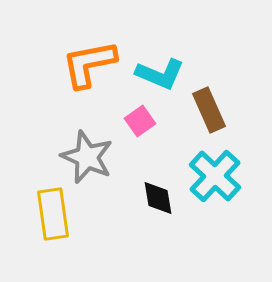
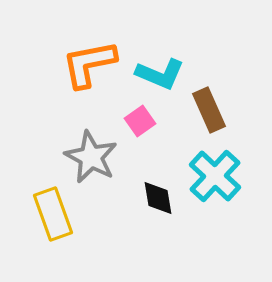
gray star: moved 4 px right; rotated 4 degrees clockwise
yellow rectangle: rotated 12 degrees counterclockwise
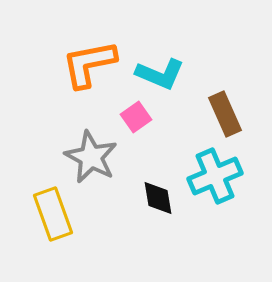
brown rectangle: moved 16 px right, 4 px down
pink square: moved 4 px left, 4 px up
cyan cross: rotated 24 degrees clockwise
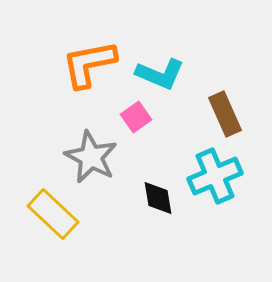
yellow rectangle: rotated 27 degrees counterclockwise
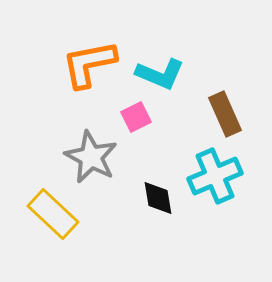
pink square: rotated 8 degrees clockwise
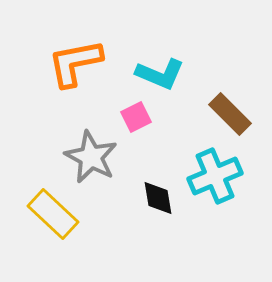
orange L-shape: moved 14 px left, 1 px up
brown rectangle: moved 5 px right; rotated 21 degrees counterclockwise
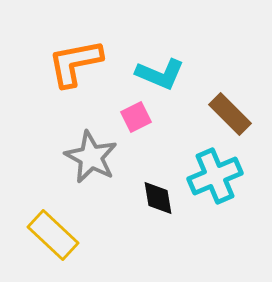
yellow rectangle: moved 21 px down
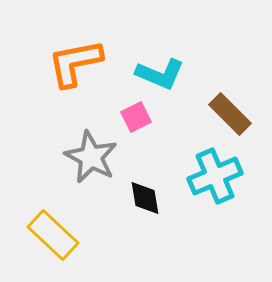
black diamond: moved 13 px left
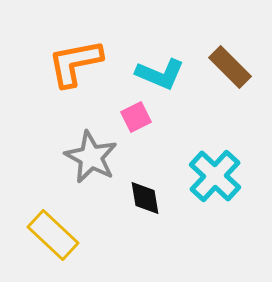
brown rectangle: moved 47 px up
cyan cross: rotated 24 degrees counterclockwise
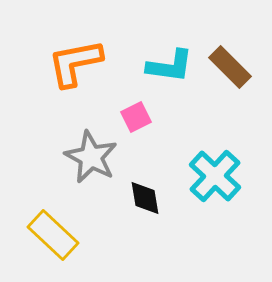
cyan L-shape: moved 10 px right, 8 px up; rotated 15 degrees counterclockwise
